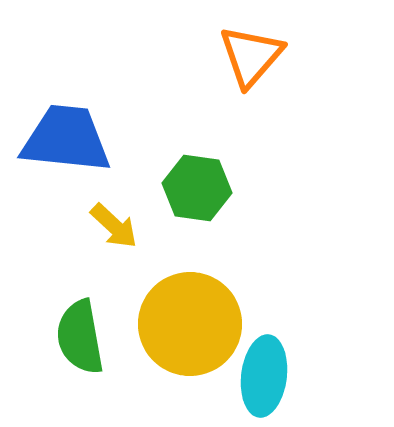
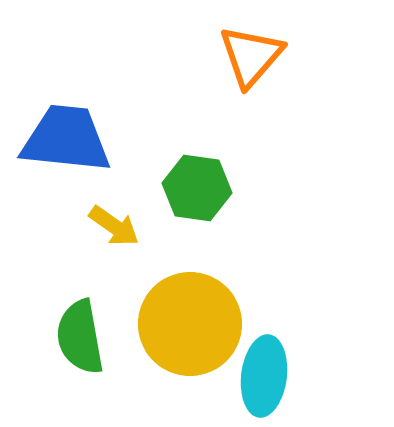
yellow arrow: rotated 8 degrees counterclockwise
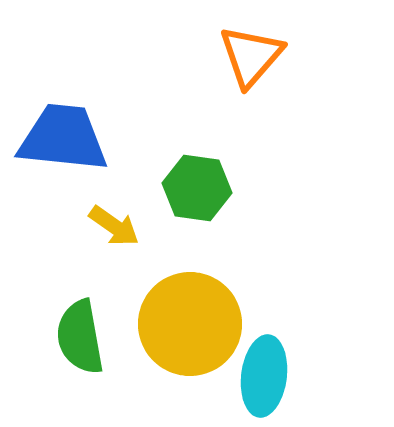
blue trapezoid: moved 3 px left, 1 px up
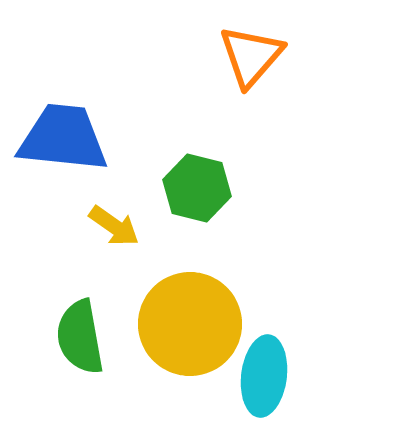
green hexagon: rotated 6 degrees clockwise
